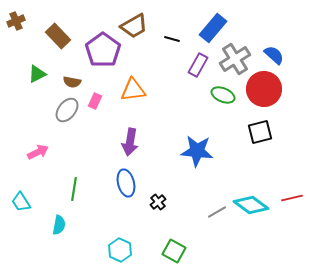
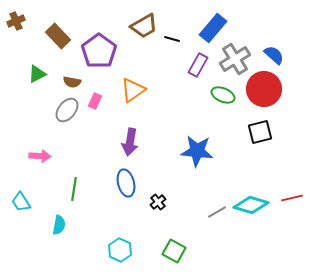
brown trapezoid: moved 10 px right
purple pentagon: moved 4 px left, 1 px down
orange triangle: rotated 28 degrees counterclockwise
pink arrow: moved 2 px right, 4 px down; rotated 30 degrees clockwise
cyan diamond: rotated 20 degrees counterclockwise
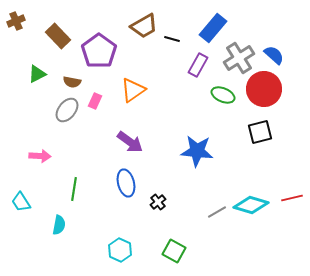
gray cross: moved 4 px right, 1 px up
purple arrow: rotated 64 degrees counterclockwise
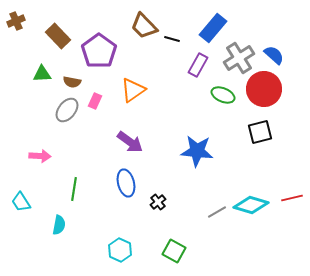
brown trapezoid: rotated 76 degrees clockwise
green triangle: moved 5 px right; rotated 24 degrees clockwise
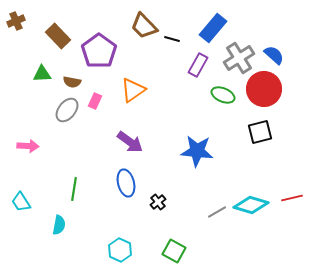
pink arrow: moved 12 px left, 10 px up
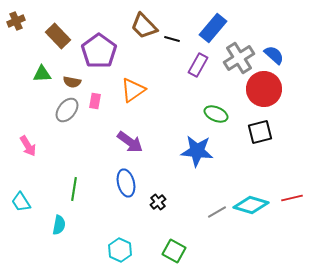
green ellipse: moved 7 px left, 19 px down
pink rectangle: rotated 14 degrees counterclockwise
pink arrow: rotated 55 degrees clockwise
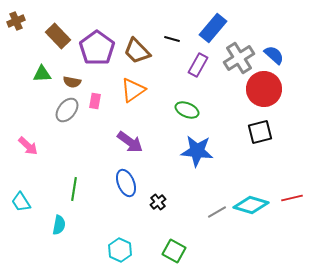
brown trapezoid: moved 7 px left, 25 px down
purple pentagon: moved 2 px left, 3 px up
green ellipse: moved 29 px left, 4 px up
pink arrow: rotated 15 degrees counterclockwise
blue ellipse: rotated 8 degrees counterclockwise
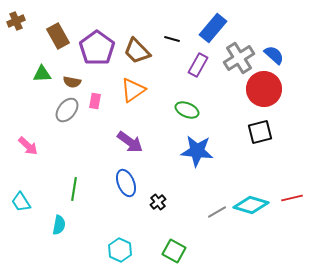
brown rectangle: rotated 15 degrees clockwise
